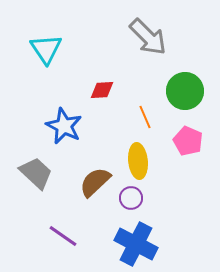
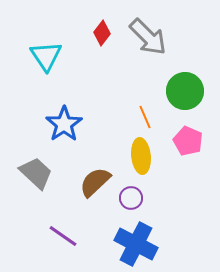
cyan triangle: moved 7 px down
red diamond: moved 57 px up; rotated 50 degrees counterclockwise
blue star: moved 2 px up; rotated 12 degrees clockwise
yellow ellipse: moved 3 px right, 5 px up
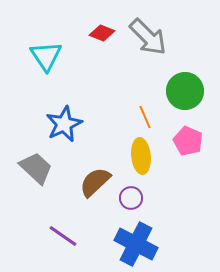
red diamond: rotated 75 degrees clockwise
blue star: rotated 9 degrees clockwise
gray trapezoid: moved 5 px up
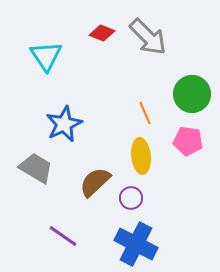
green circle: moved 7 px right, 3 px down
orange line: moved 4 px up
pink pentagon: rotated 16 degrees counterclockwise
gray trapezoid: rotated 12 degrees counterclockwise
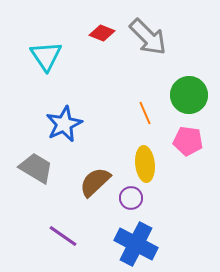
green circle: moved 3 px left, 1 px down
yellow ellipse: moved 4 px right, 8 px down
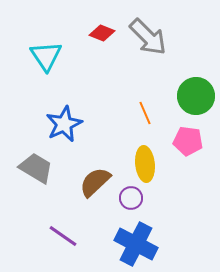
green circle: moved 7 px right, 1 px down
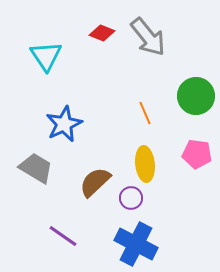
gray arrow: rotated 6 degrees clockwise
pink pentagon: moved 9 px right, 13 px down
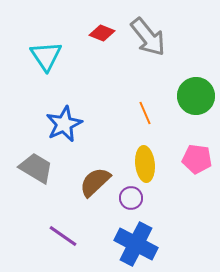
pink pentagon: moved 5 px down
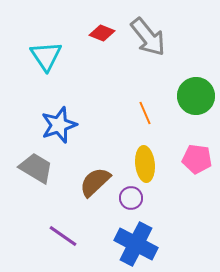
blue star: moved 5 px left, 1 px down; rotated 6 degrees clockwise
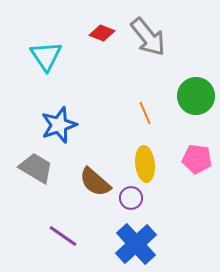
brown semicircle: rotated 96 degrees counterclockwise
blue cross: rotated 21 degrees clockwise
